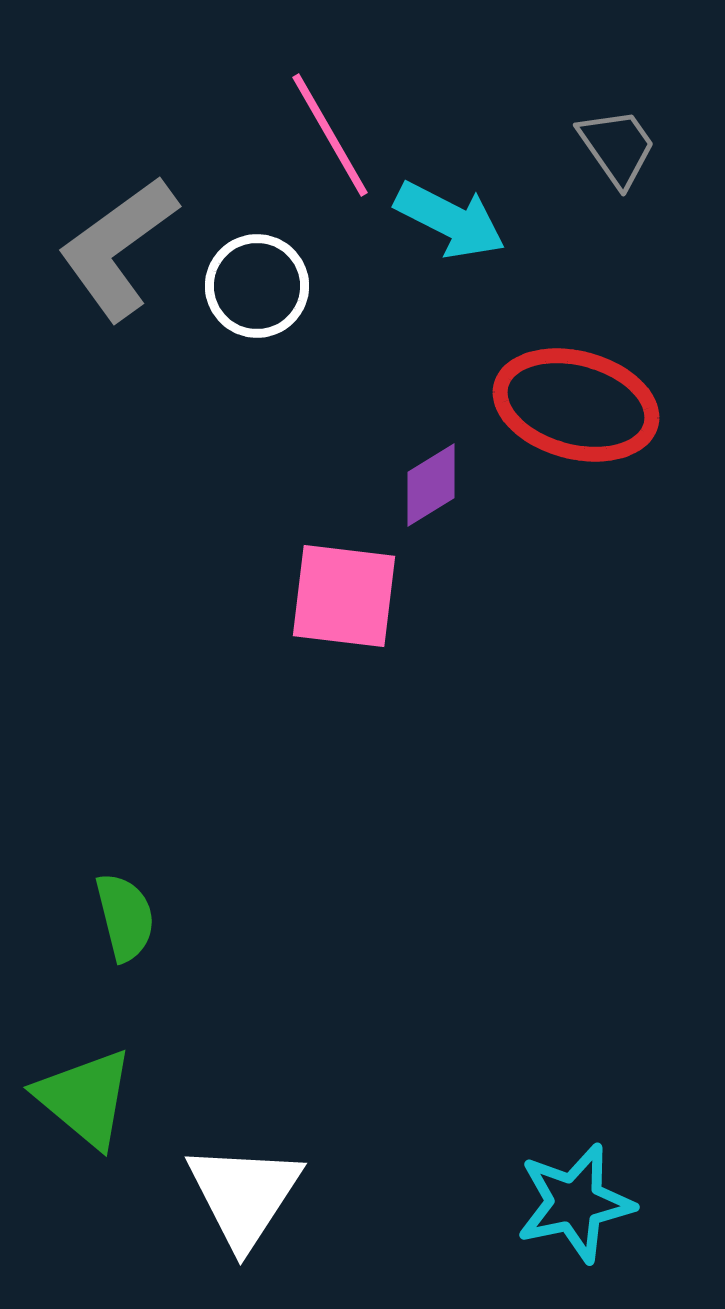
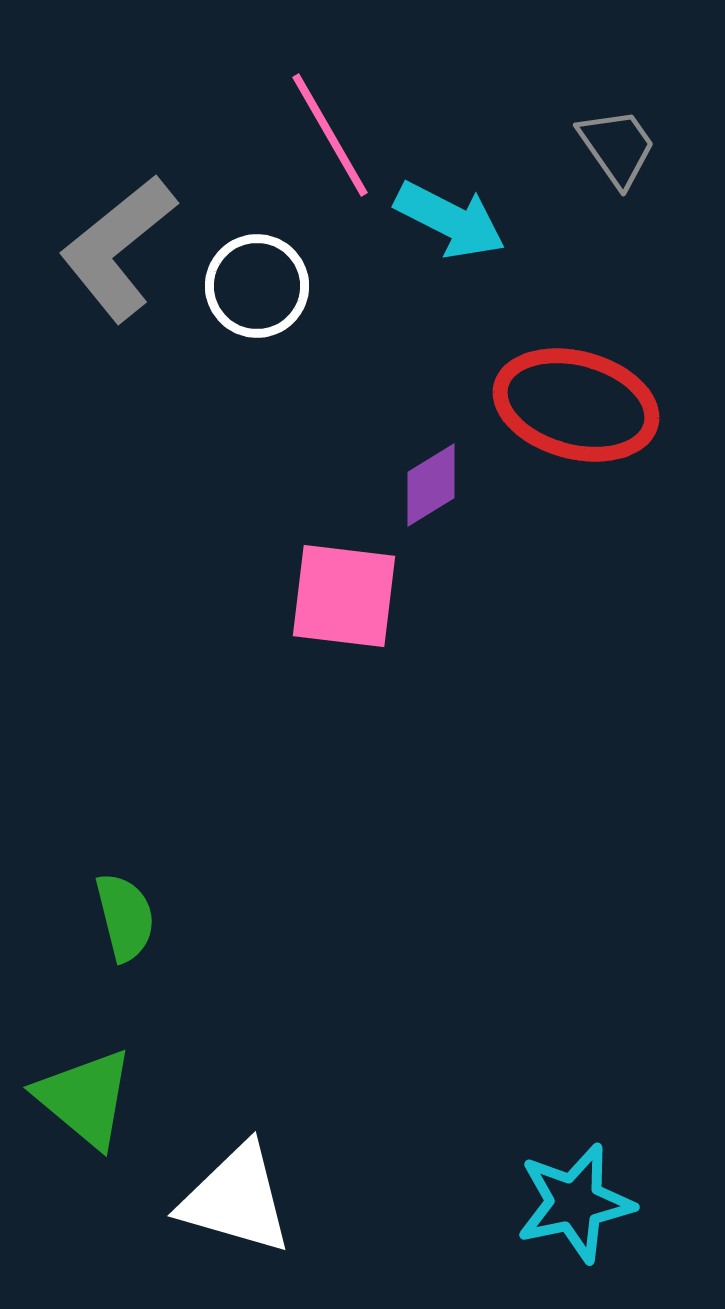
gray L-shape: rotated 3 degrees counterclockwise
white triangle: moved 8 px left, 4 px down; rotated 47 degrees counterclockwise
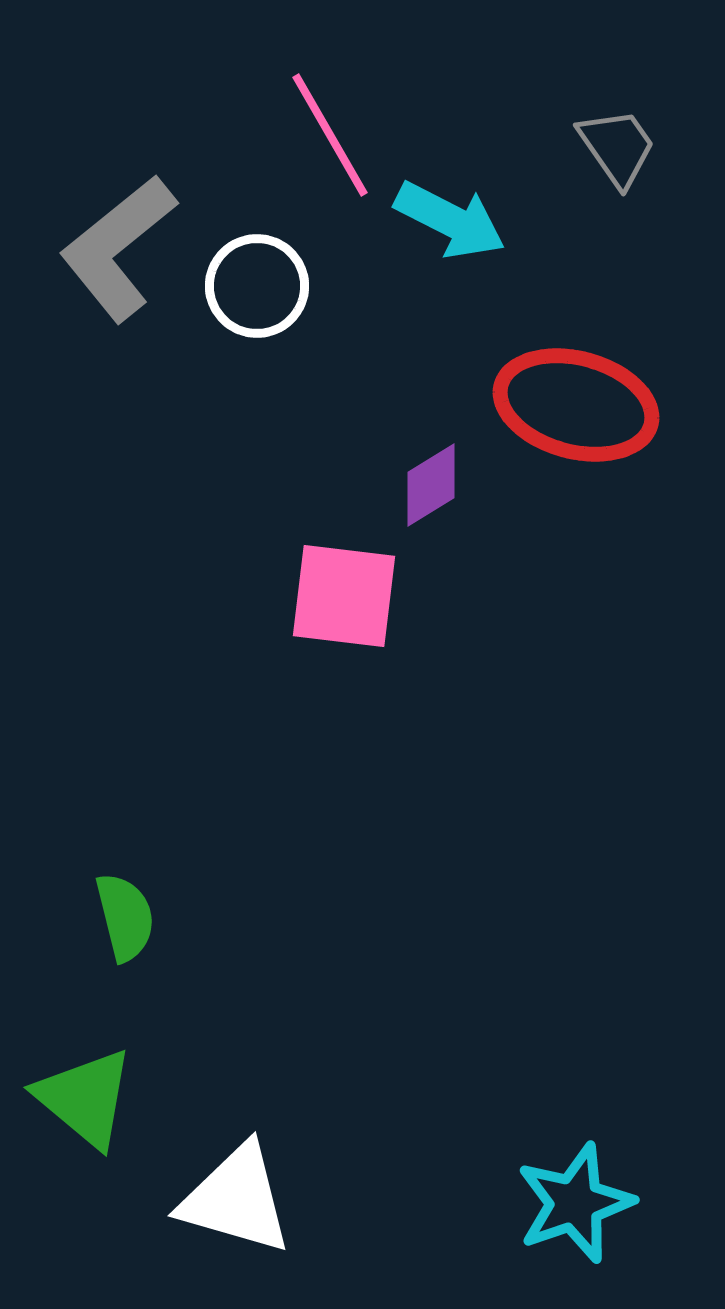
cyan star: rotated 7 degrees counterclockwise
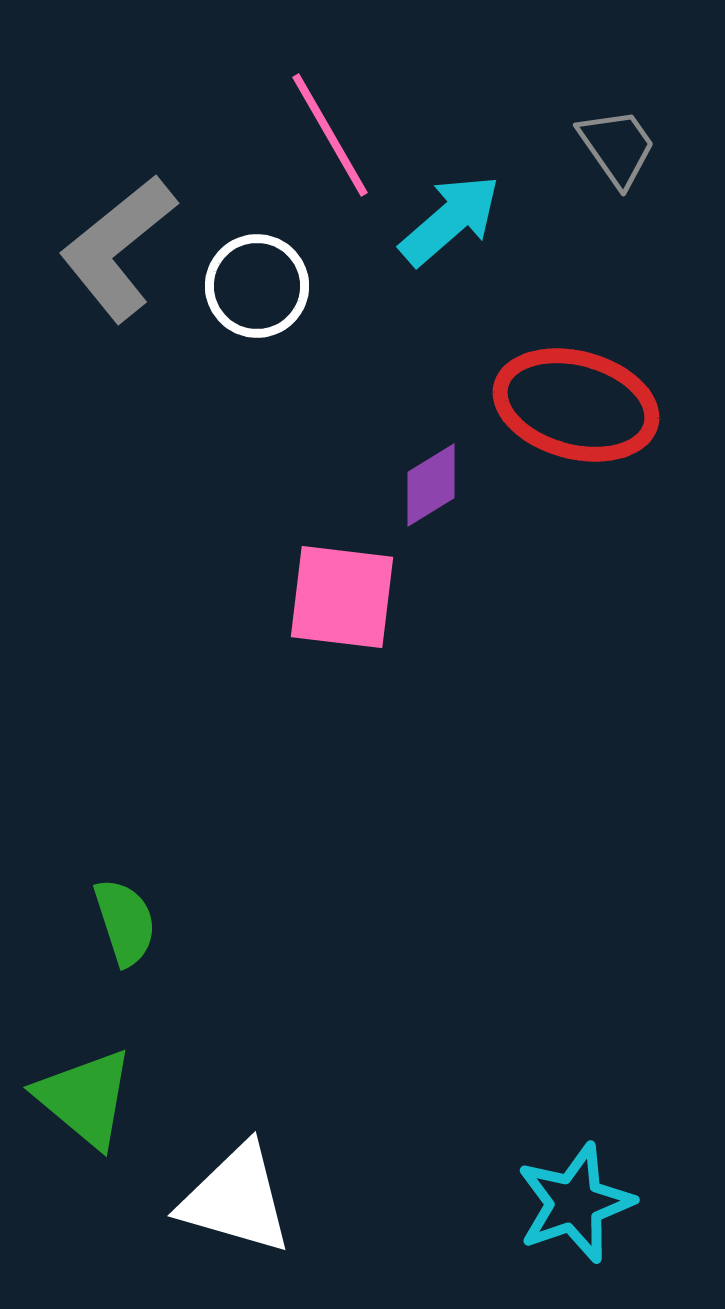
cyan arrow: rotated 68 degrees counterclockwise
pink square: moved 2 px left, 1 px down
green semicircle: moved 5 px down; rotated 4 degrees counterclockwise
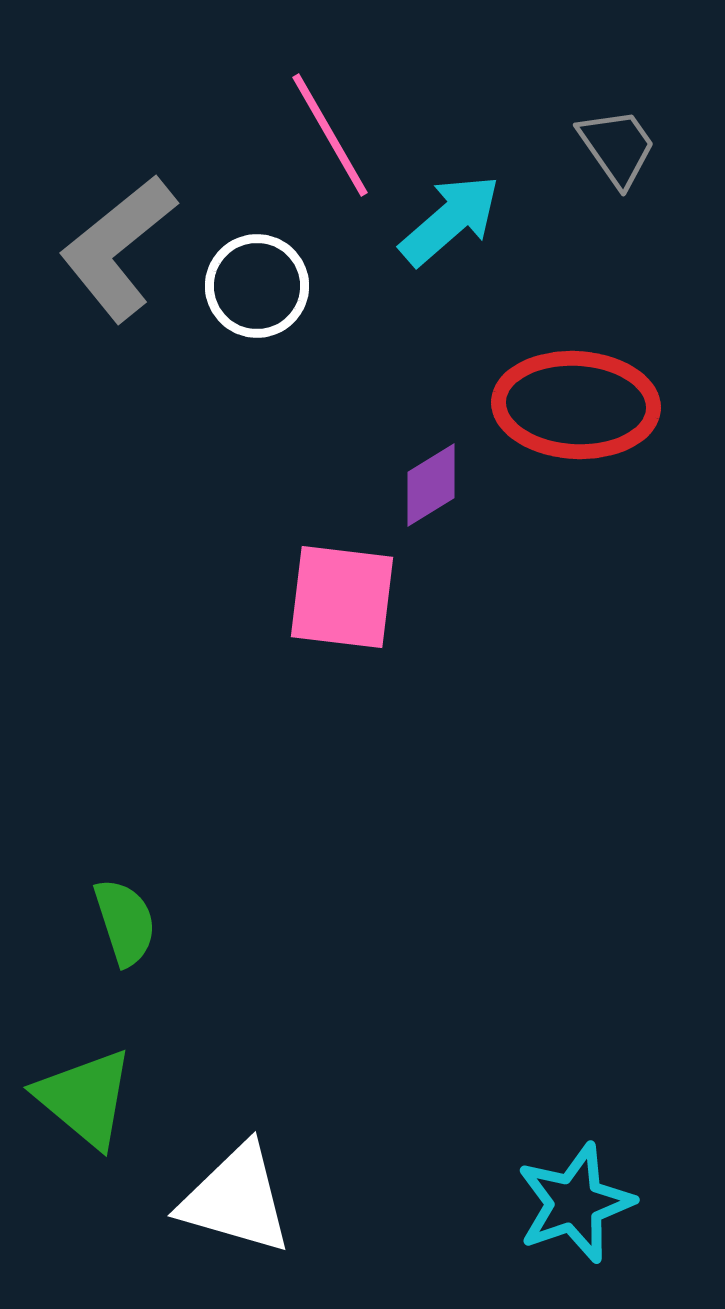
red ellipse: rotated 12 degrees counterclockwise
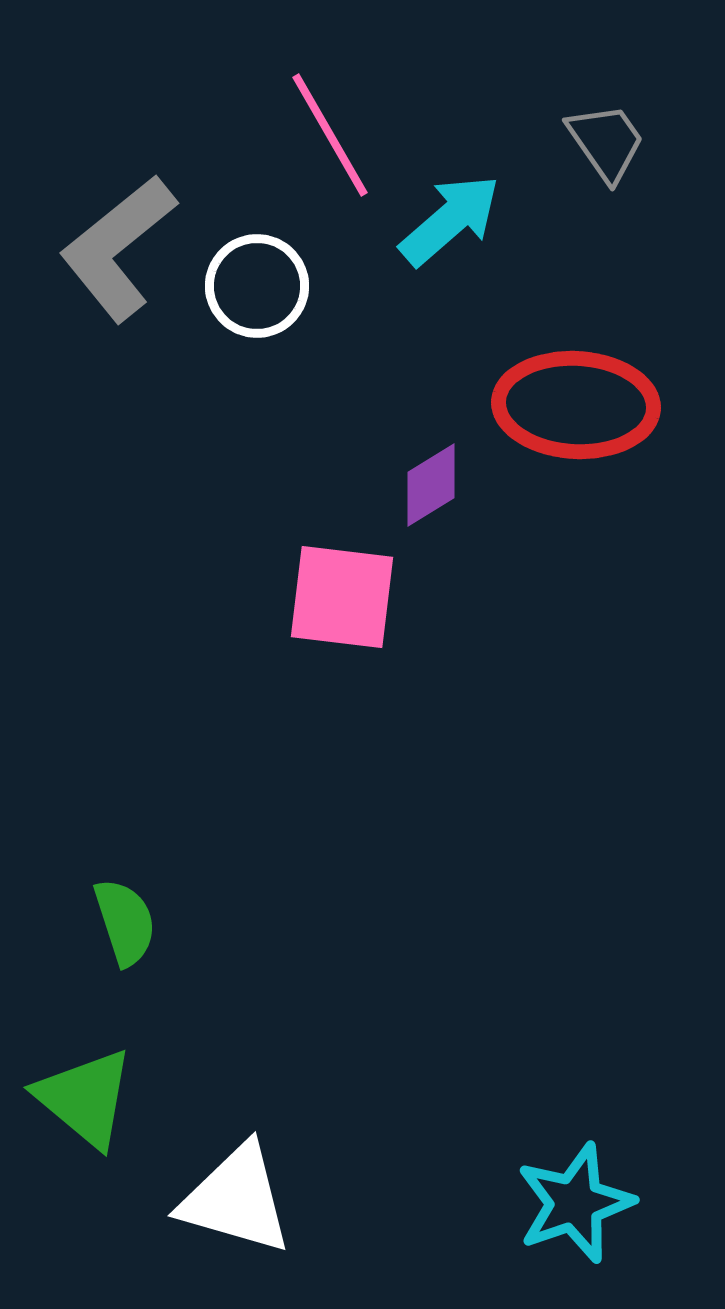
gray trapezoid: moved 11 px left, 5 px up
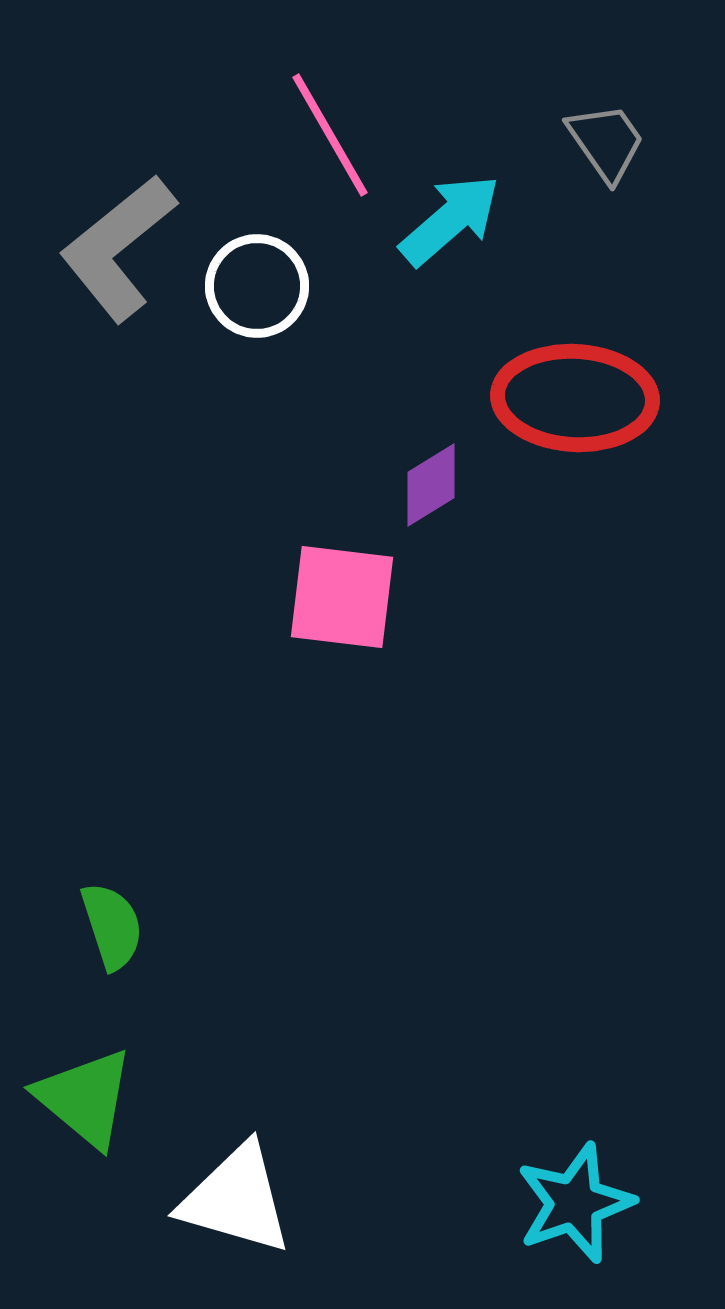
red ellipse: moved 1 px left, 7 px up
green semicircle: moved 13 px left, 4 px down
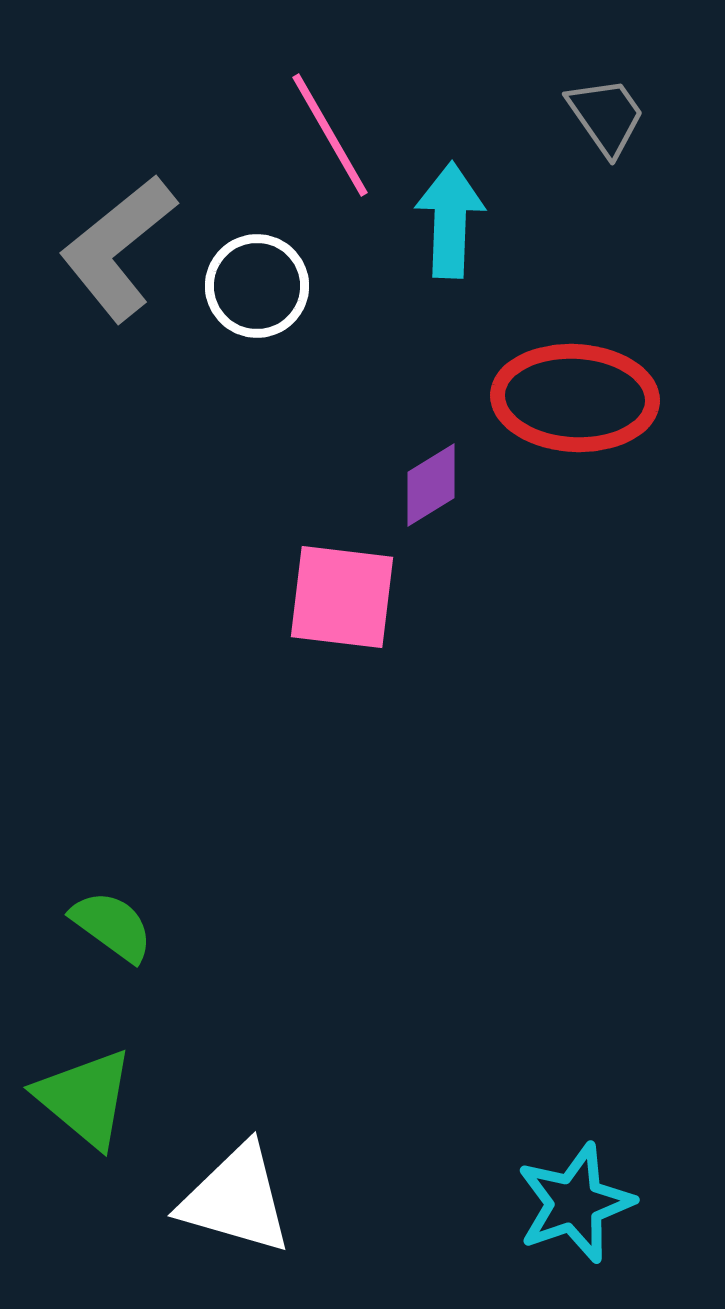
gray trapezoid: moved 26 px up
cyan arrow: rotated 47 degrees counterclockwise
green semicircle: rotated 36 degrees counterclockwise
